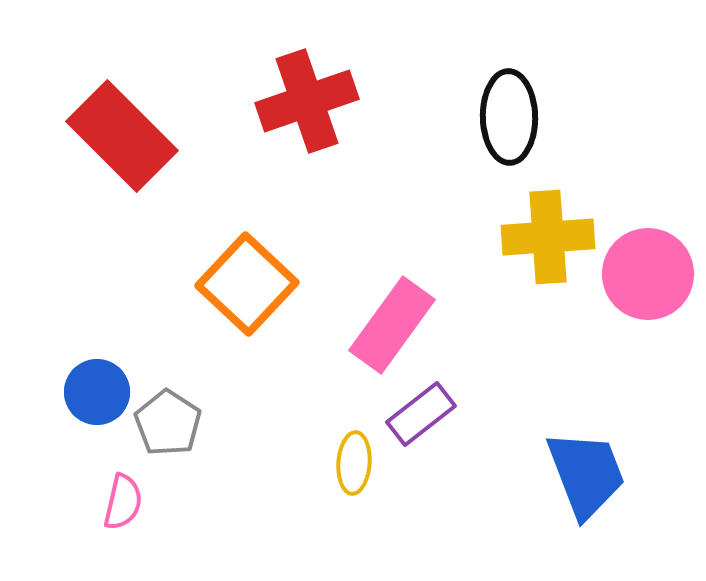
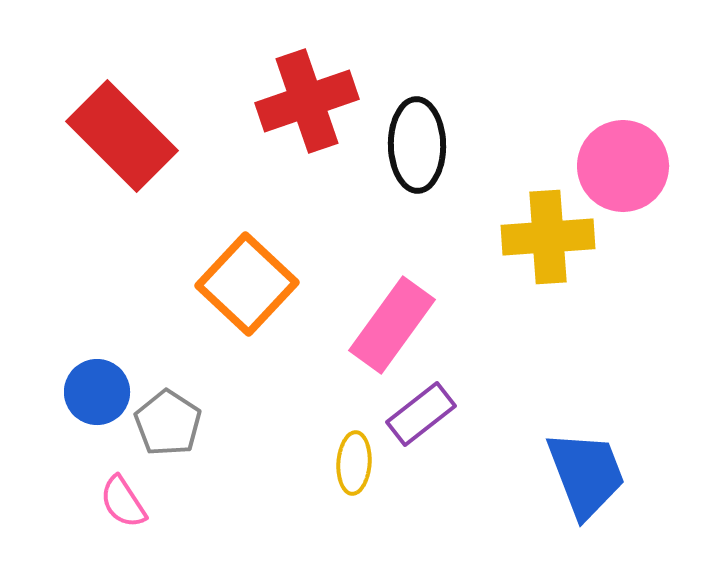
black ellipse: moved 92 px left, 28 px down
pink circle: moved 25 px left, 108 px up
pink semicircle: rotated 134 degrees clockwise
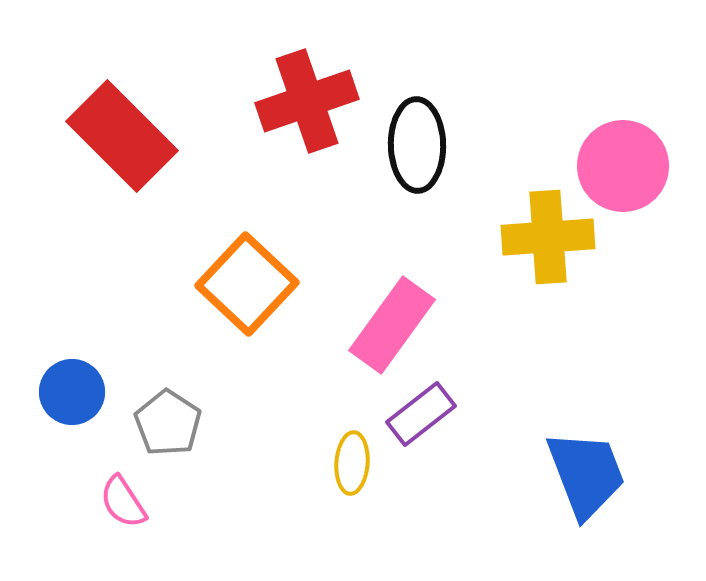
blue circle: moved 25 px left
yellow ellipse: moved 2 px left
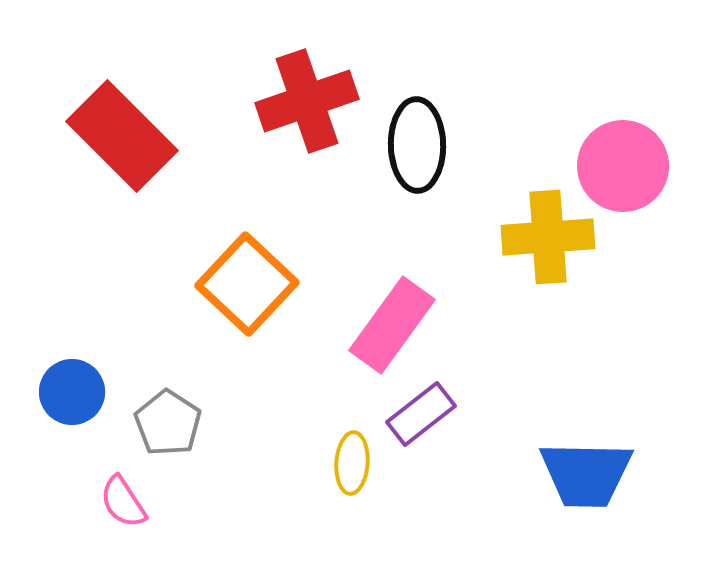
blue trapezoid: rotated 112 degrees clockwise
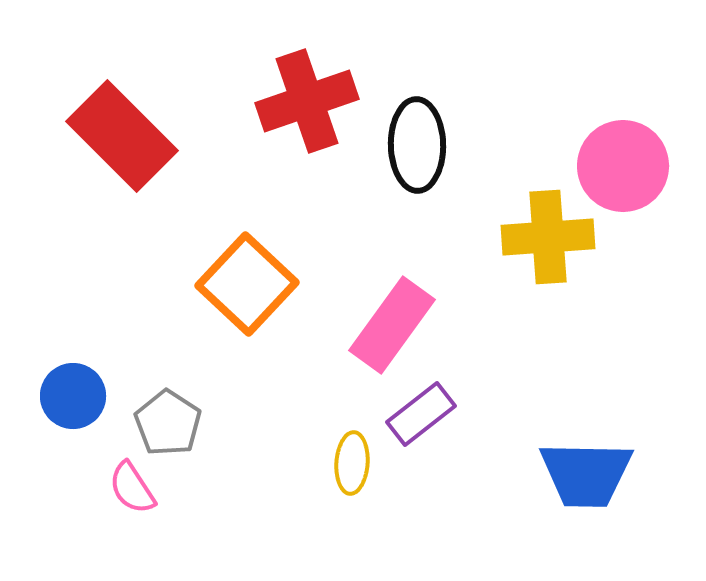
blue circle: moved 1 px right, 4 px down
pink semicircle: moved 9 px right, 14 px up
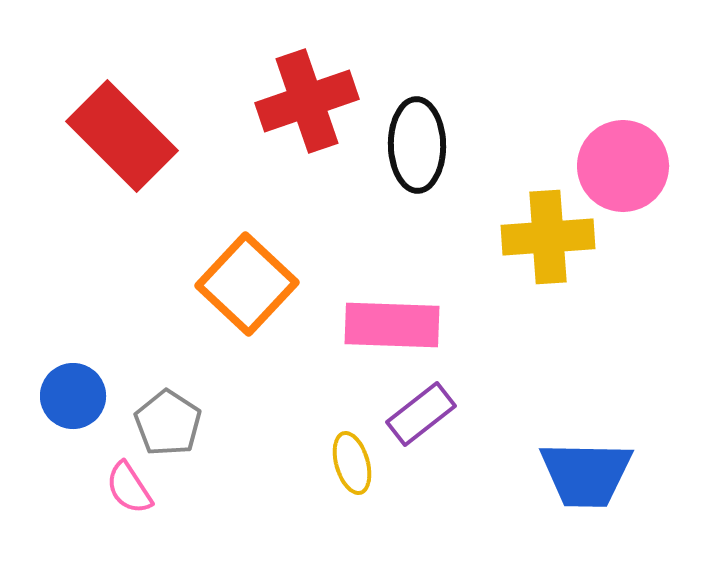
pink rectangle: rotated 56 degrees clockwise
yellow ellipse: rotated 20 degrees counterclockwise
pink semicircle: moved 3 px left
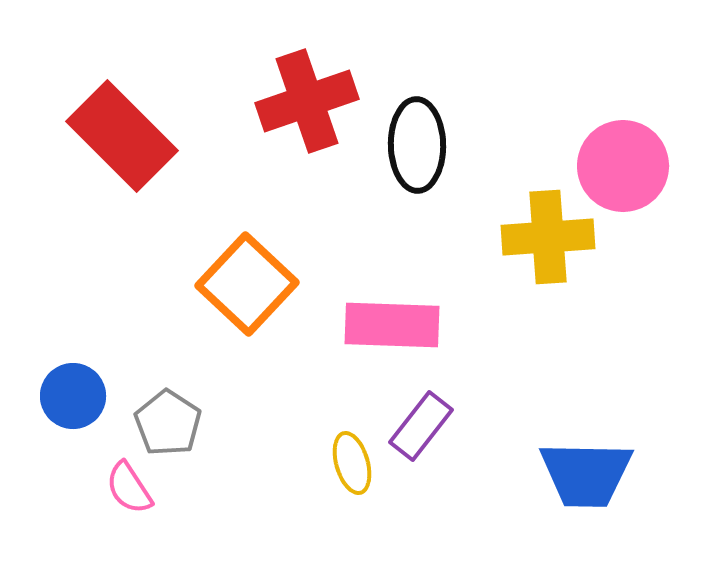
purple rectangle: moved 12 px down; rotated 14 degrees counterclockwise
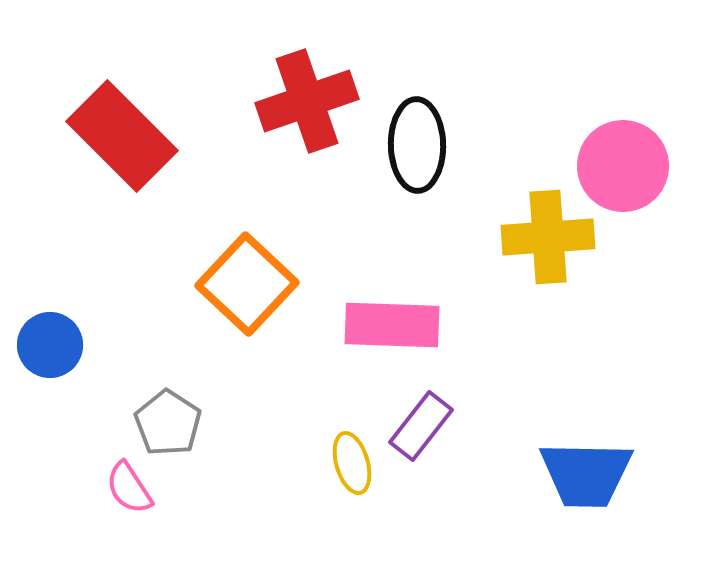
blue circle: moved 23 px left, 51 px up
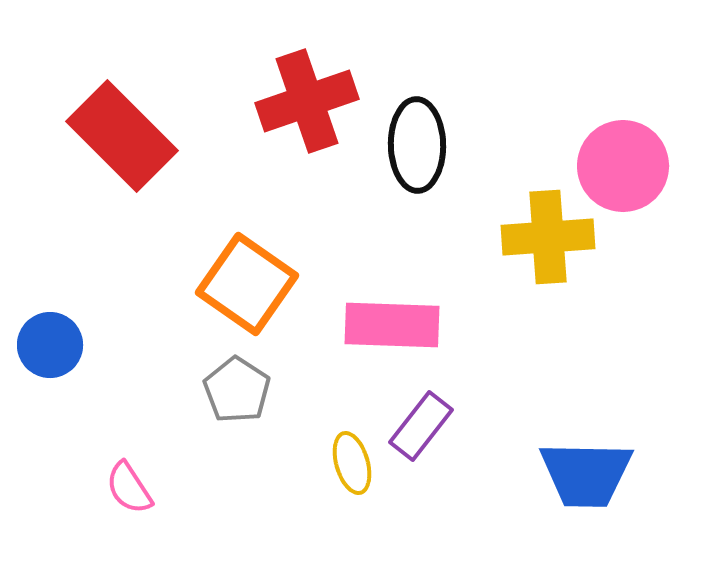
orange square: rotated 8 degrees counterclockwise
gray pentagon: moved 69 px right, 33 px up
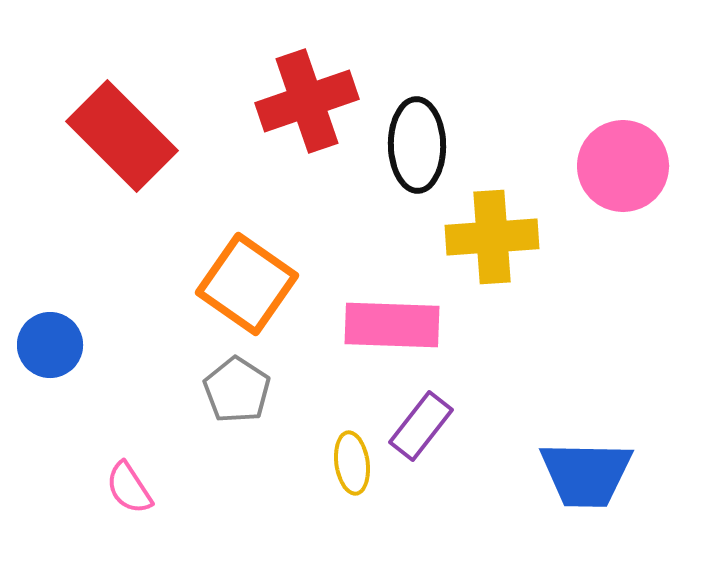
yellow cross: moved 56 px left
yellow ellipse: rotated 8 degrees clockwise
